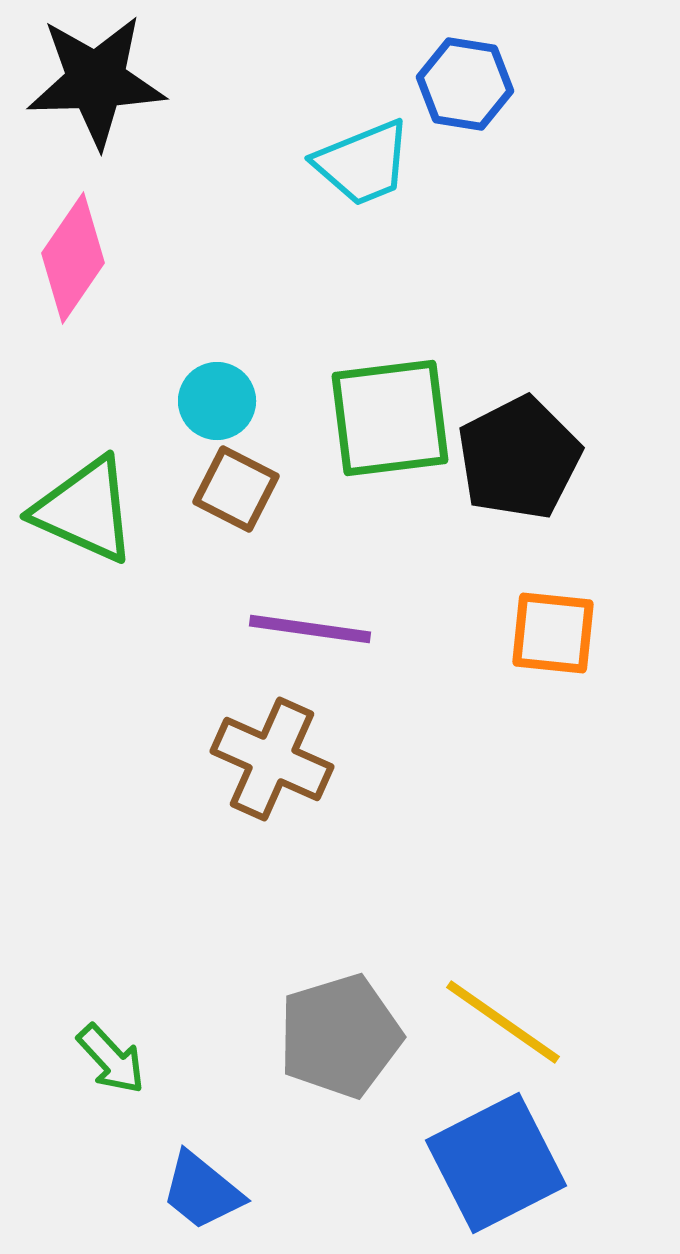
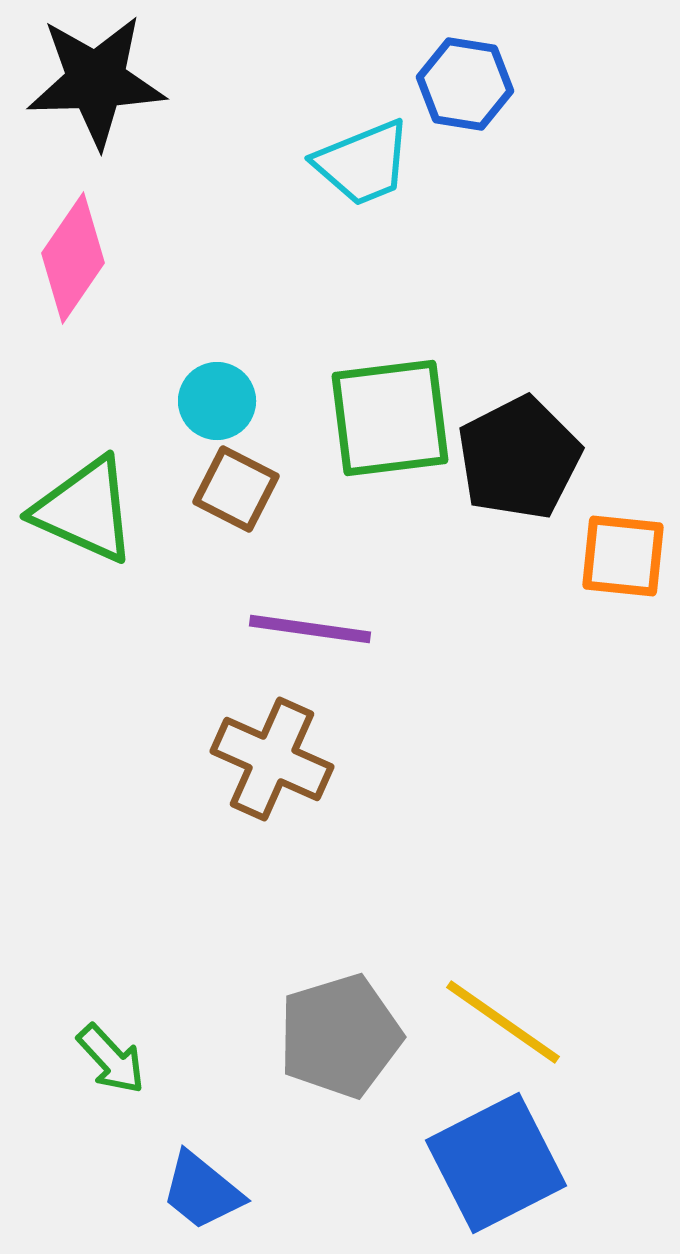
orange square: moved 70 px right, 77 px up
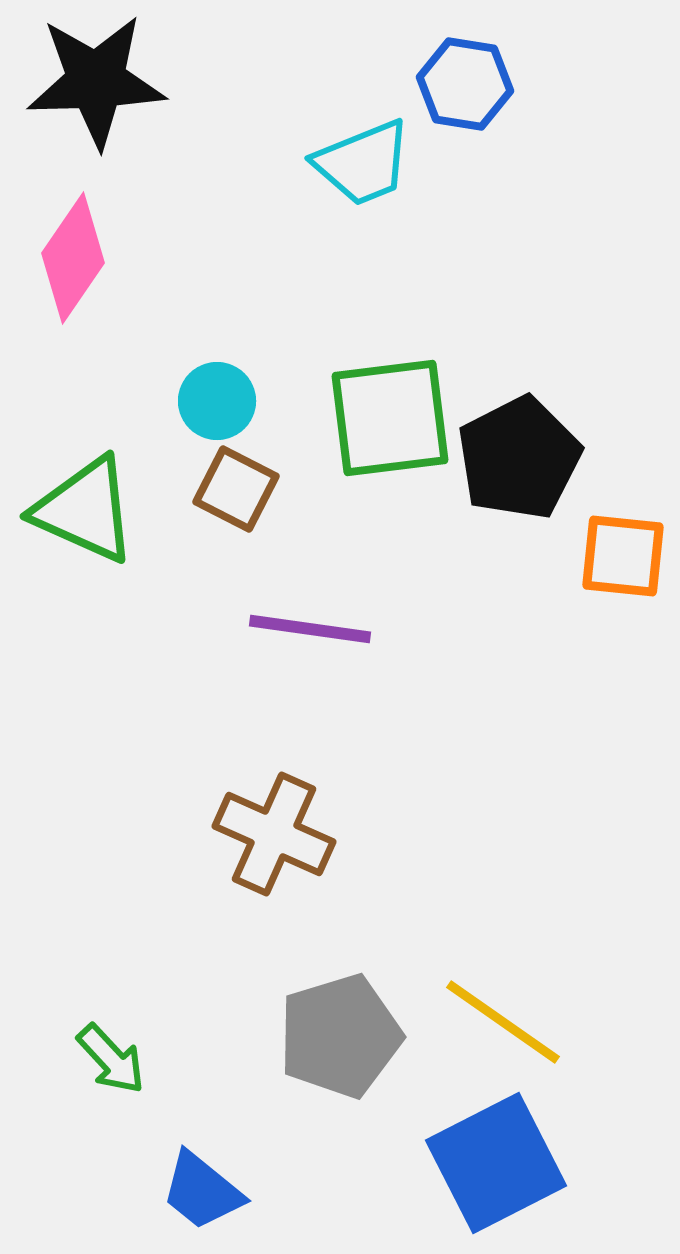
brown cross: moved 2 px right, 75 px down
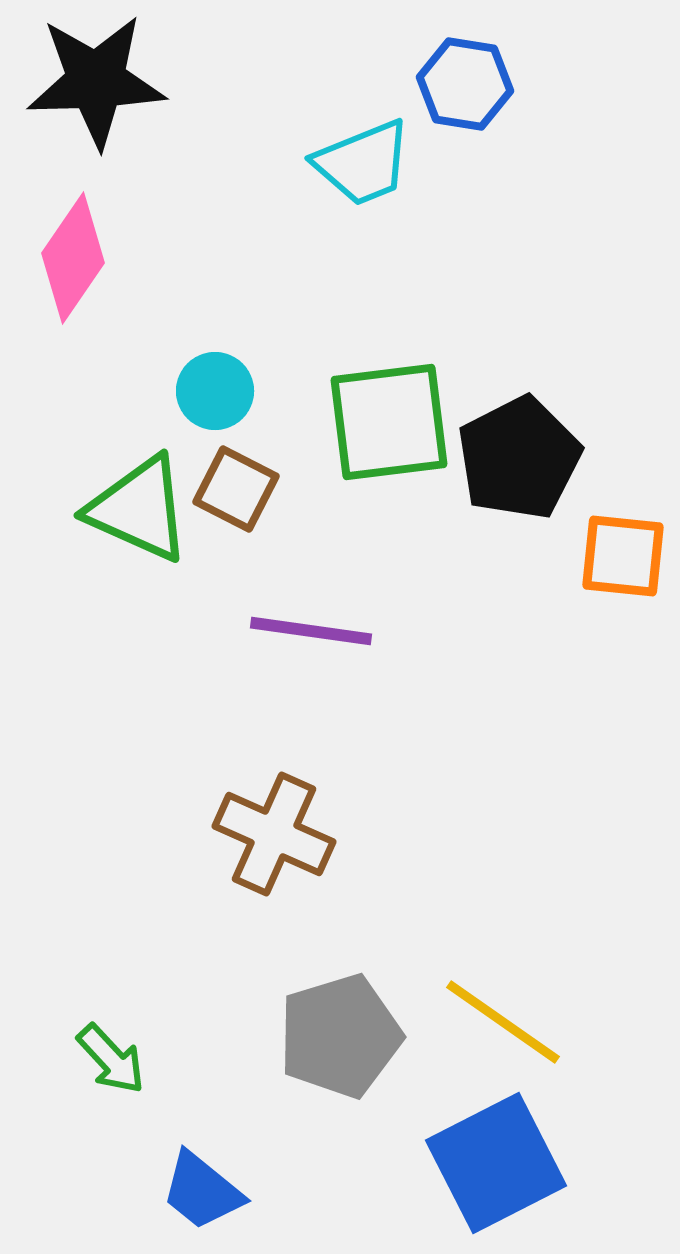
cyan circle: moved 2 px left, 10 px up
green square: moved 1 px left, 4 px down
green triangle: moved 54 px right, 1 px up
purple line: moved 1 px right, 2 px down
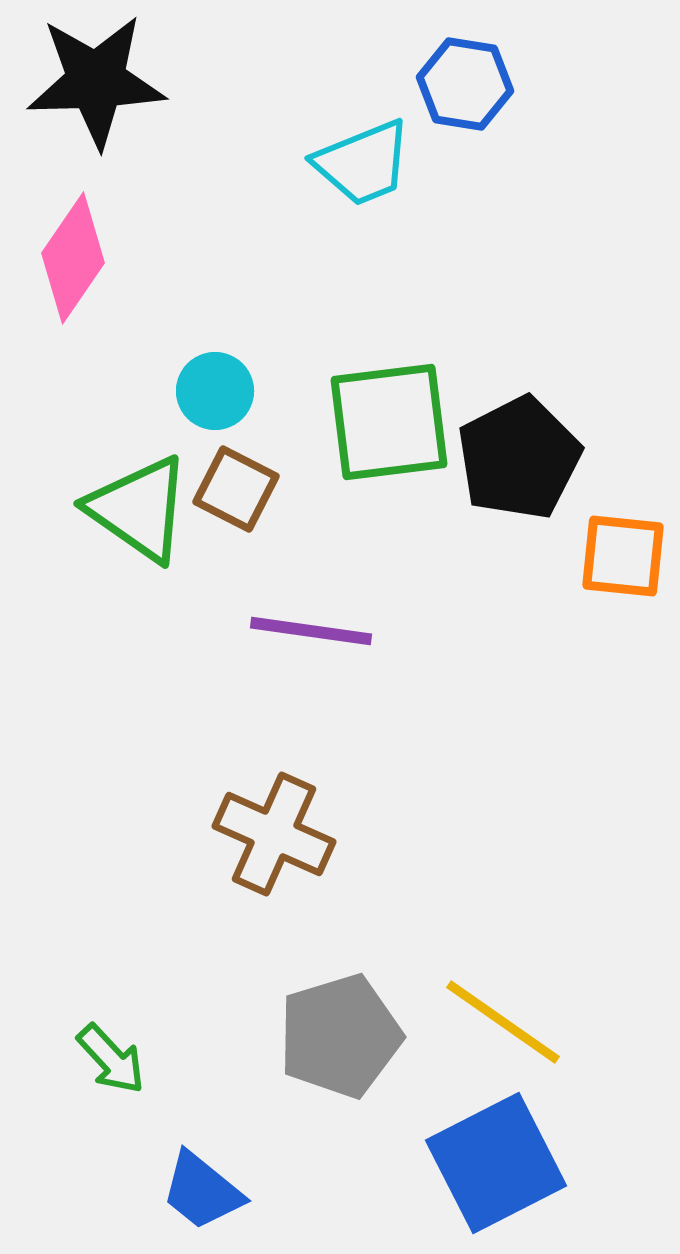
green triangle: rotated 11 degrees clockwise
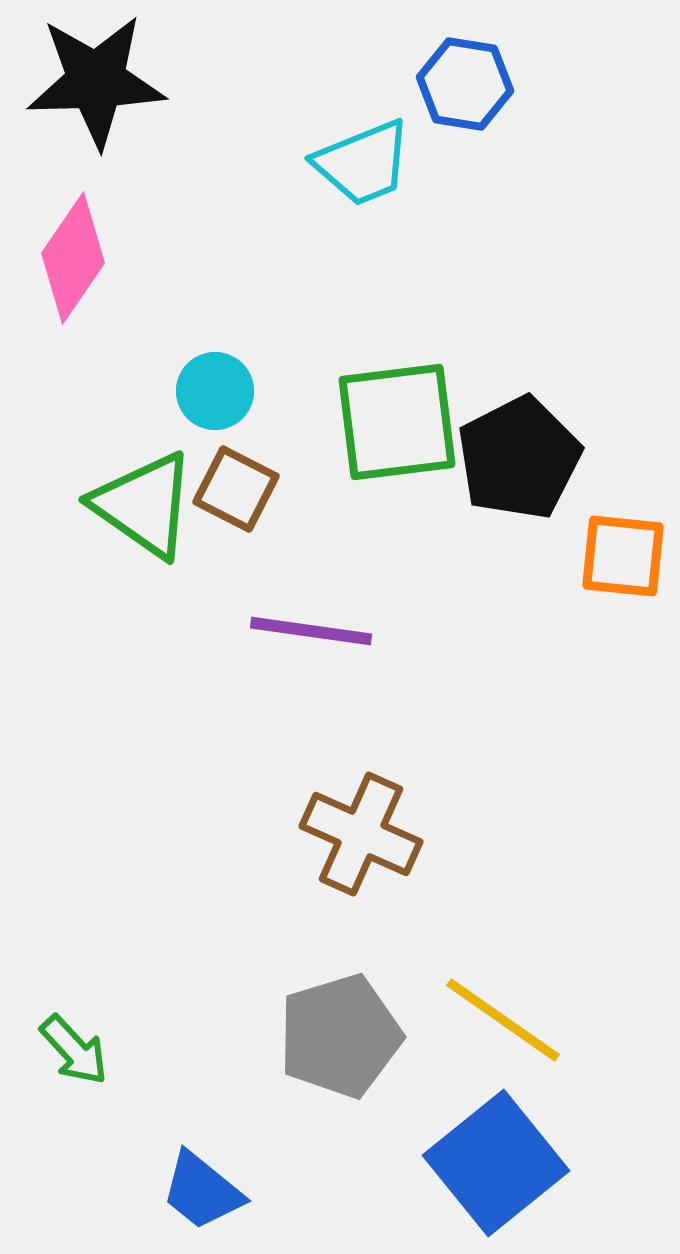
green square: moved 8 px right
green triangle: moved 5 px right, 4 px up
brown cross: moved 87 px right
yellow line: moved 2 px up
green arrow: moved 37 px left, 9 px up
blue square: rotated 12 degrees counterclockwise
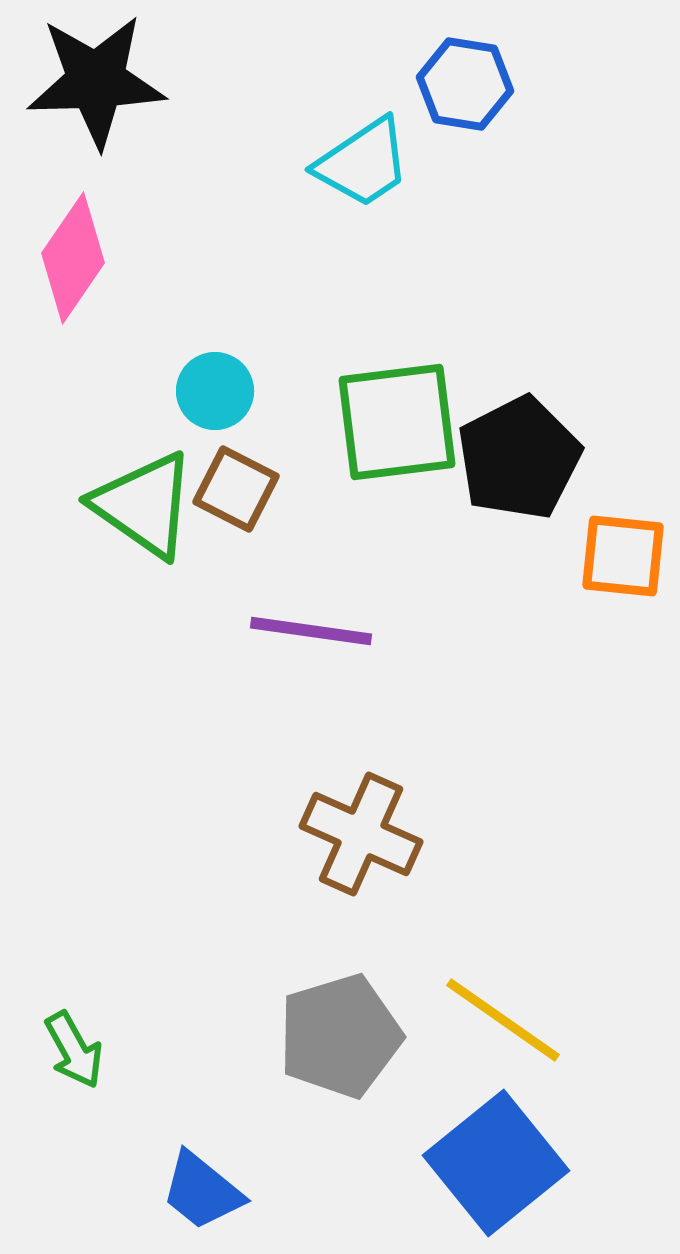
cyan trapezoid: rotated 12 degrees counterclockwise
green arrow: rotated 14 degrees clockwise
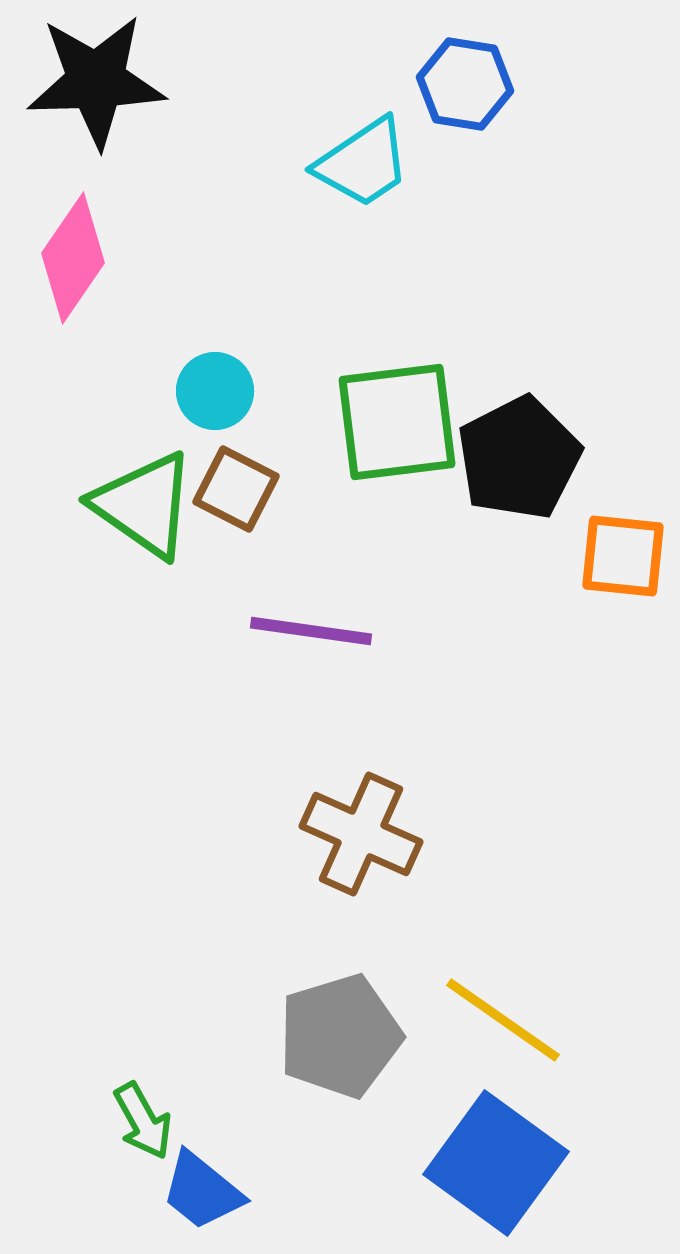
green arrow: moved 69 px right, 71 px down
blue square: rotated 15 degrees counterclockwise
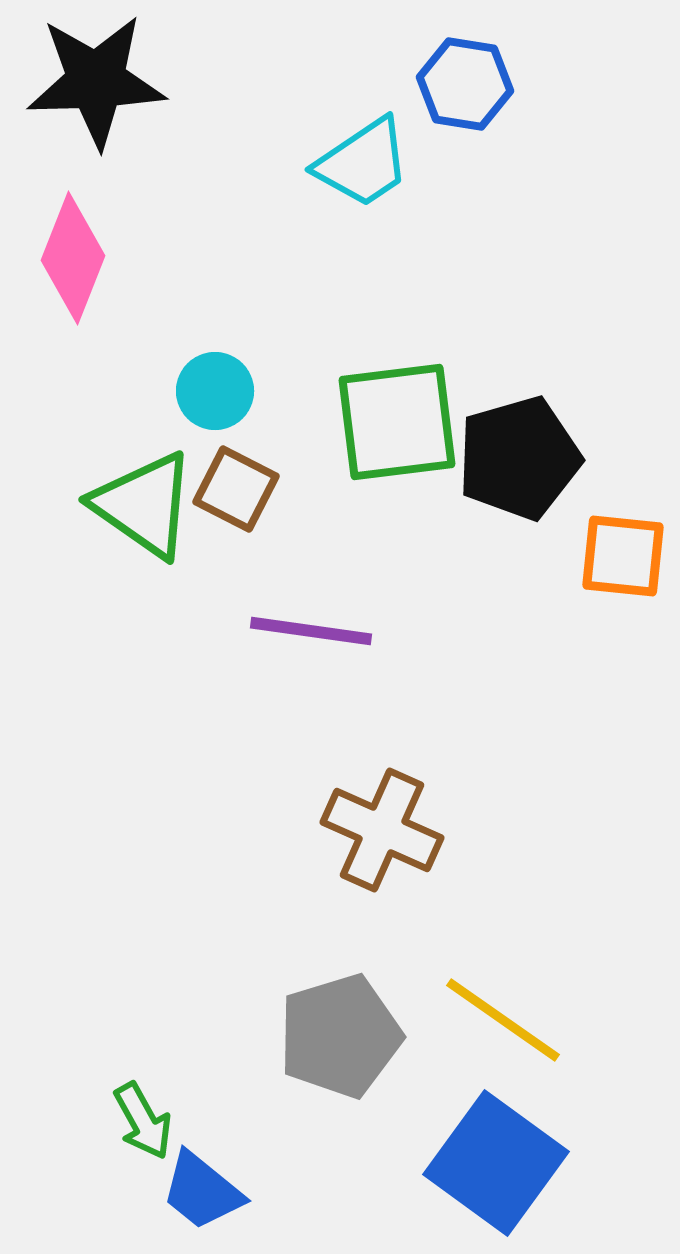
pink diamond: rotated 13 degrees counterclockwise
black pentagon: rotated 11 degrees clockwise
brown cross: moved 21 px right, 4 px up
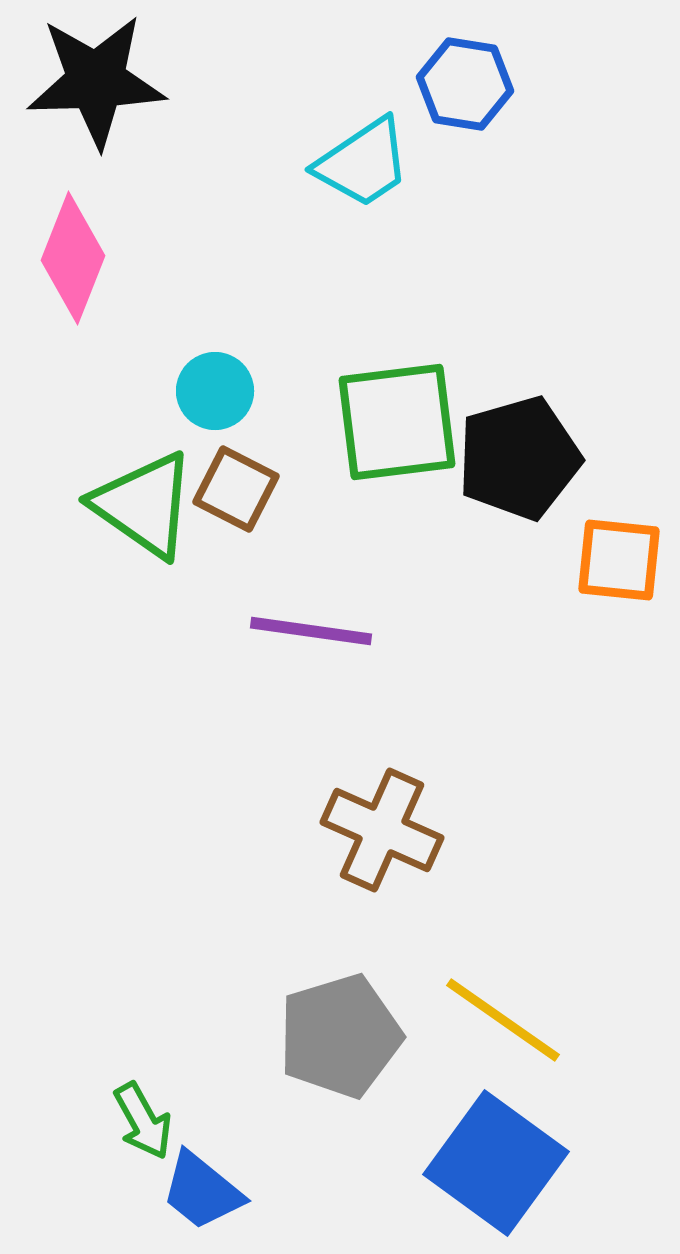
orange square: moved 4 px left, 4 px down
